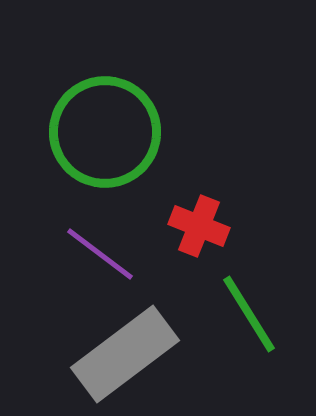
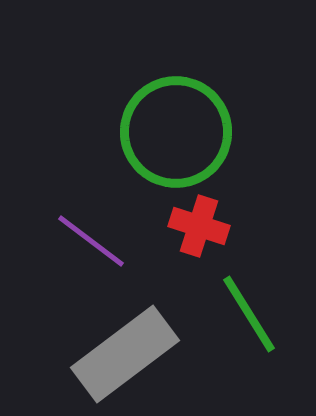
green circle: moved 71 px right
red cross: rotated 4 degrees counterclockwise
purple line: moved 9 px left, 13 px up
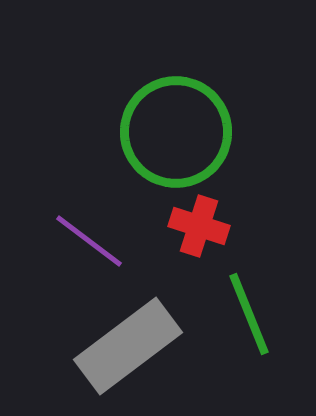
purple line: moved 2 px left
green line: rotated 10 degrees clockwise
gray rectangle: moved 3 px right, 8 px up
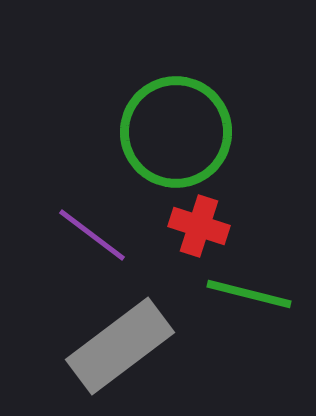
purple line: moved 3 px right, 6 px up
green line: moved 20 px up; rotated 54 degrees counterclockwise
gray rectangle: moved 8 px left
